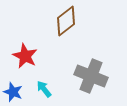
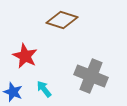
brown diamond: moved 4 px left, 1 px up; rotated 56 degrees clockwise
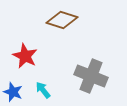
cyan arrow: moved 1 px left, 1 px down
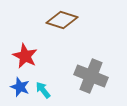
blue star: moved 7 px right, 5 px up
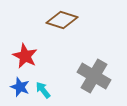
gray cross: moved 3 px right; rotated 8 degrees clockwise
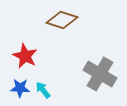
gray cross: moved 6 px right, 2 px up
blue star: moved 1 px down; rotated 18 degrees counterclockwise
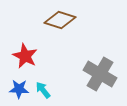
brown diamond: moved 2 px left
blue star: moved 1 px left, 1 px down
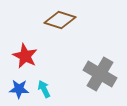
cyan arrow: moved 1 px right, 1 px up; rotated 12 degrees clockwise
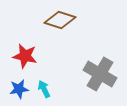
red star: rotated 15 degrees counterclockwise
blue star: rotated 12 degrees counterclockwise
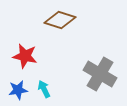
blue star: moved 1 px left, 1 px down
